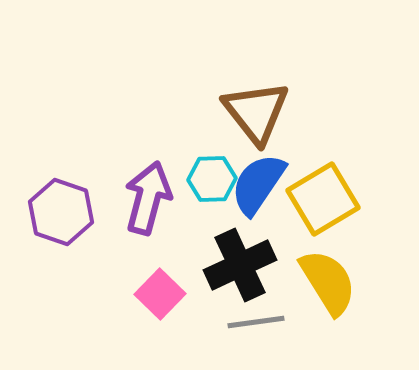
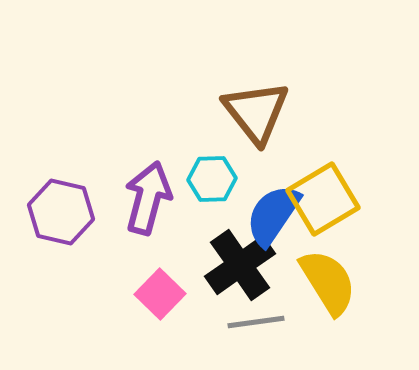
blue semicircle: moved 15 px right, 31 px down
purple hexagon: rotated 6 degrees counterclockwise
black cross: rotated 10 degrees counterclockwise
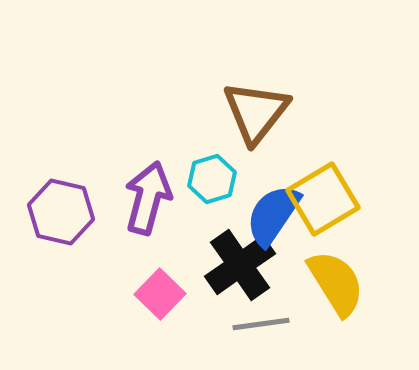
brown triangle: rotated 16 degrees clockwise
cyan hexagon: rotated 15 degrees counterclockwise
yellow semicircle: moved 8 px right, 1 px down
gray line: moved 5 px right, 2 px down
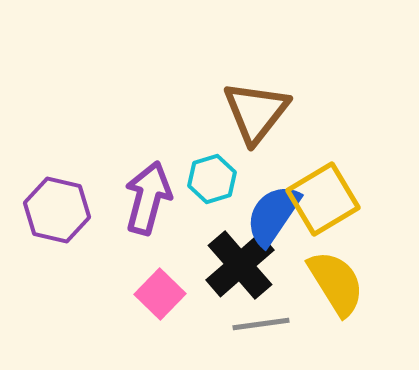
purple hexagon: moved 4 px left, 2 px up
black cross: rotated 6 degrees counterclockwise
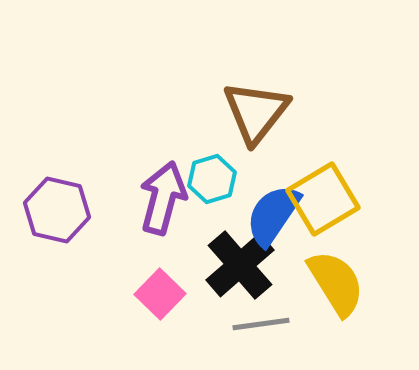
purple arrow: moved 15 px right
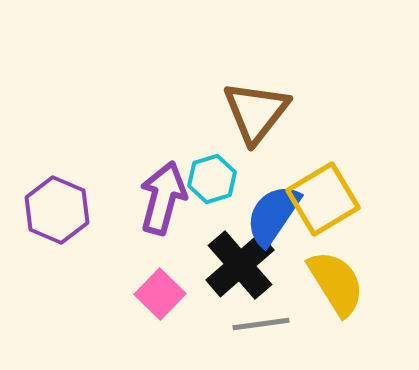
purple hexagon: rotated 10 degrees clockwise
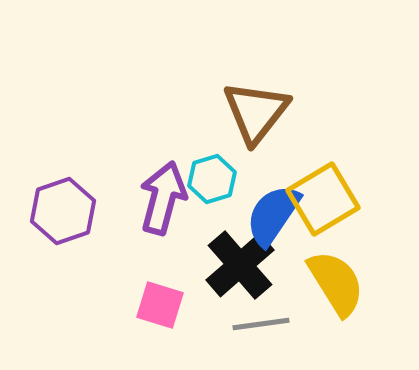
purple hexagon: moved 6 px right, 1 px down; rotated 18 degrees clockwise
pink square: moved 11 px down; rotated 27 degrees counterclockwise
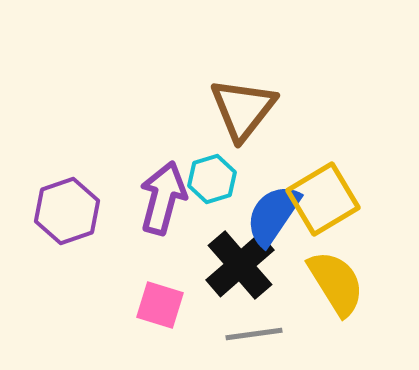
brown triangle: moved 13 px left, 3 px up
purple hexagon: moved 4 px right
gray line: moved 7 px left, 10 px down
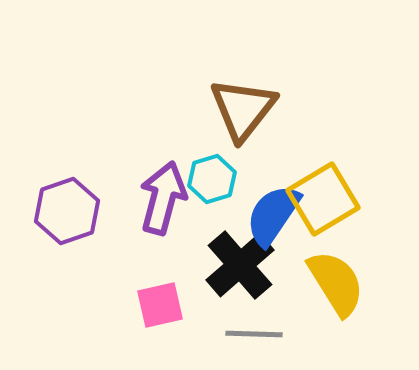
pink square: rotated 30 degrees counterclockwise
gray line: rotated 10 degrees clockwise
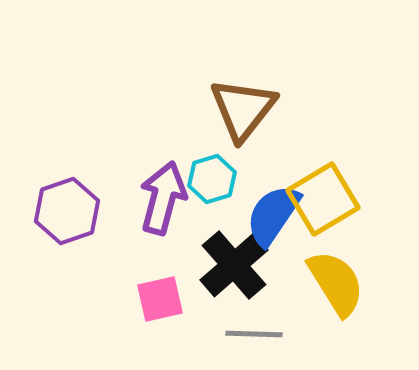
black cross: moved 6 px left
pink square: moved 6 px up
